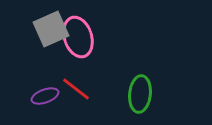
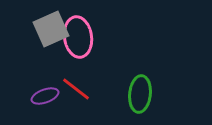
pink ellipse: rotated 9 degrees clockwise
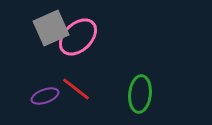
gray square: moved 1 px up
pink ellipse: rotated 54 degrees clockwise
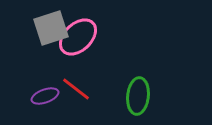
gray square: rotated 6 degrees clockwise
green ellipse: moved 2 px left, 2 px down
